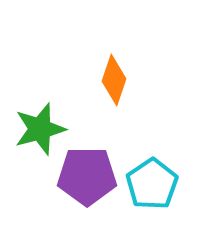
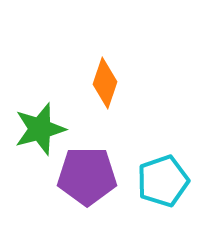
orange diamond: moved 9 px left, 3 px down
cyan pentagon: moved 11 px right, 3 px up; rotated 15 degrees clockwise
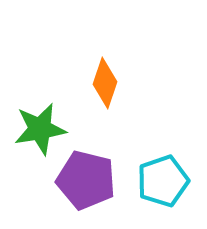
green star: rotated 6 degrees clockwise
purple pentagon: moved 1 px left, 4 px down; rotated 14 degrees clockwise
